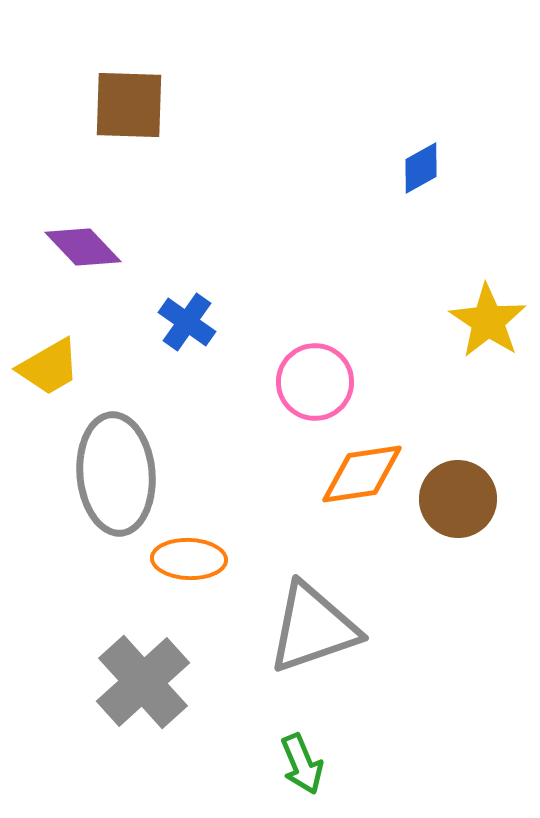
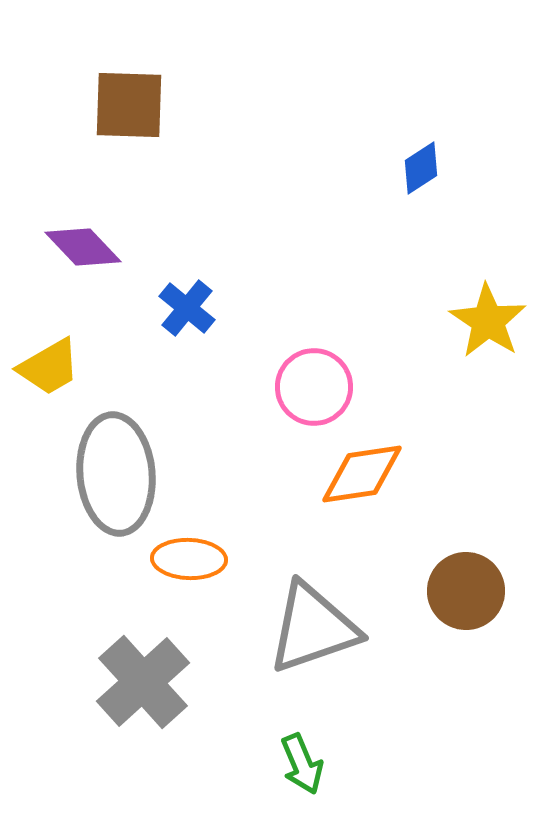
blue diamond: rotated 4 degrees counterclockwise
blue cross: moved 14 px up; rotated 4 degrees clockwise
pink circle: moved 1 px left, 5 px down
brown circle: moved 8 px right, 92 px down
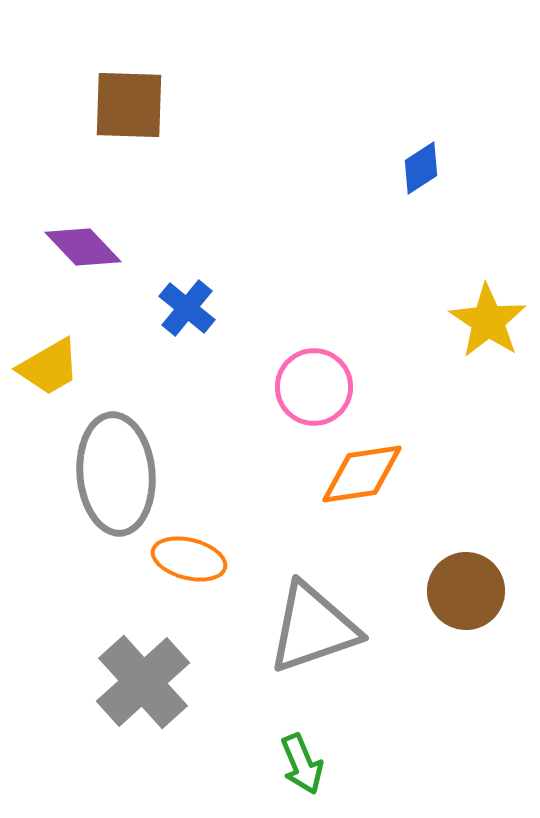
orange ellipse: rotated 12 degrees clockwise
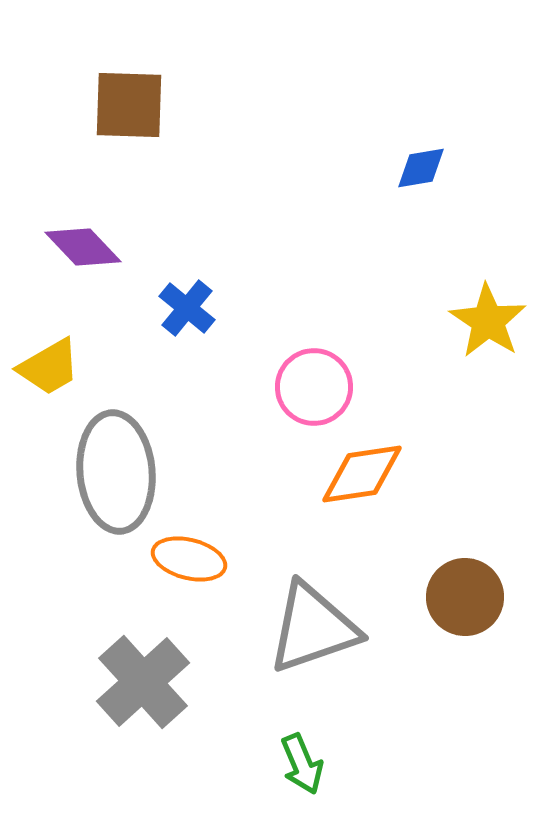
blue diamond: rotated 24 degrees clockwise
gray ellipse: moved 2 px up
brown circle: moved 1 px left, 6 px down
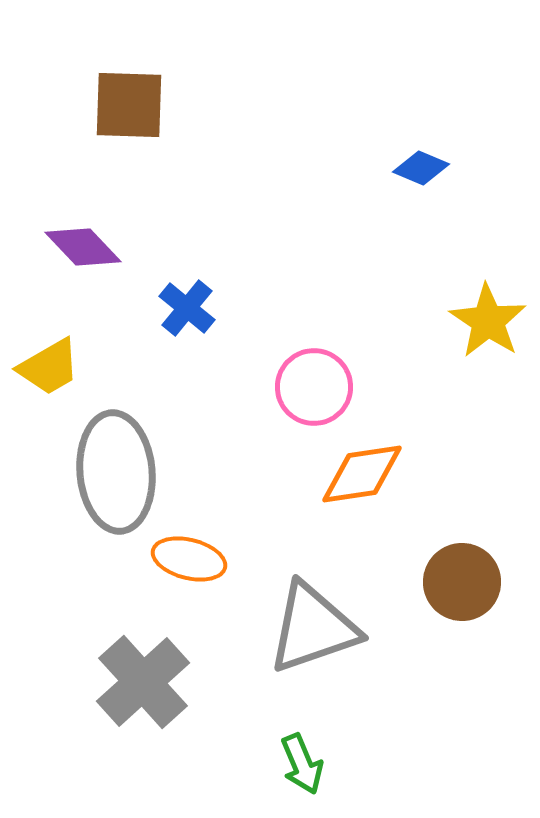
blue diamond: rotated 32 degrees clockwise
brown circle: moved 3 px left, 15 px up
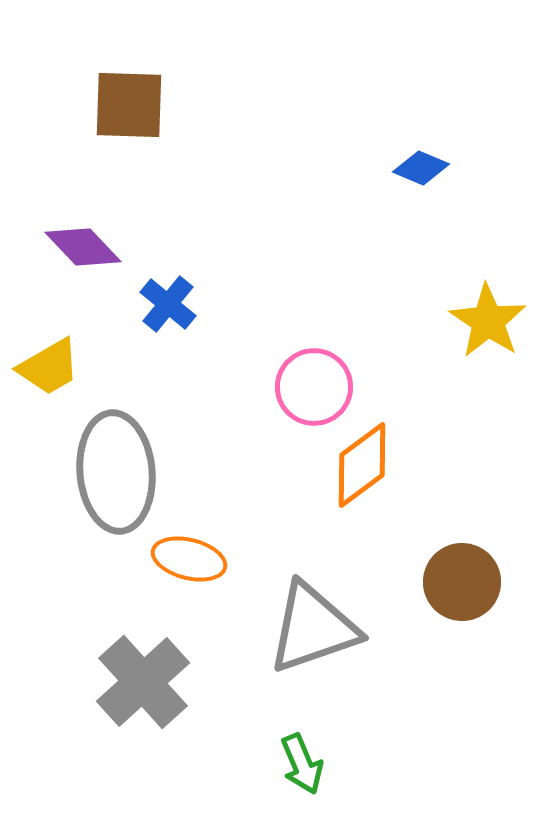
blue cross: moved 19 px left, 4 px up
orange diamond: moved 9 px up; rotated 28 degrees counterclockwise
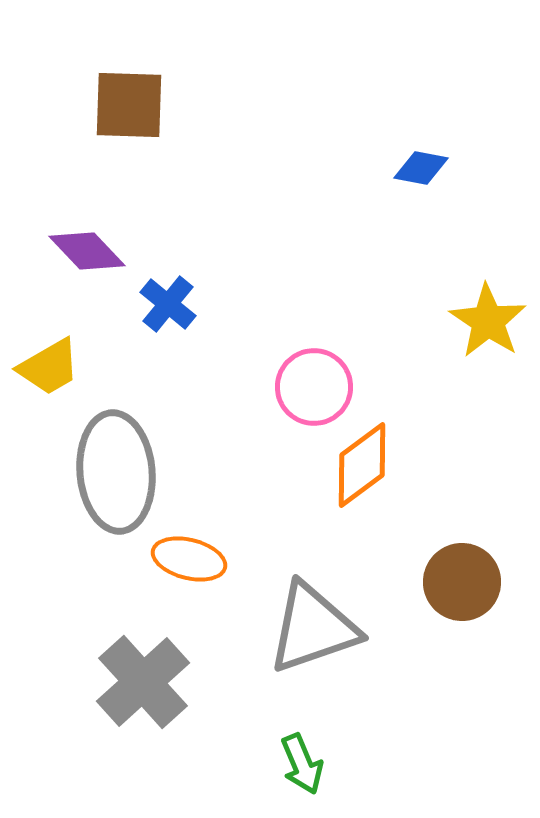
blue diamond: rotated 12 degrees counterclockwise
purple diamond: moved 4 px right, 4 px down
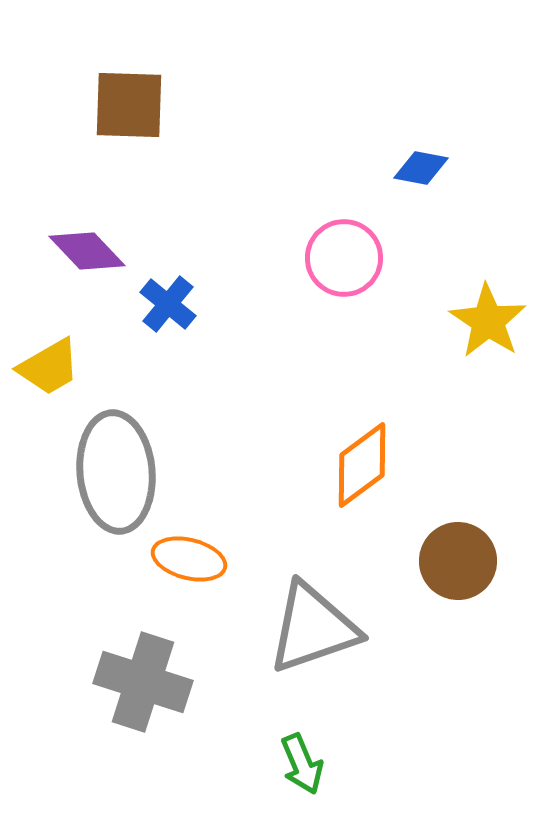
pink circle: moved 30 px right, 129 px up
brown circle: moved 4 px left, 21 px up
gray cross: rotated 30 degrees counterclockwise
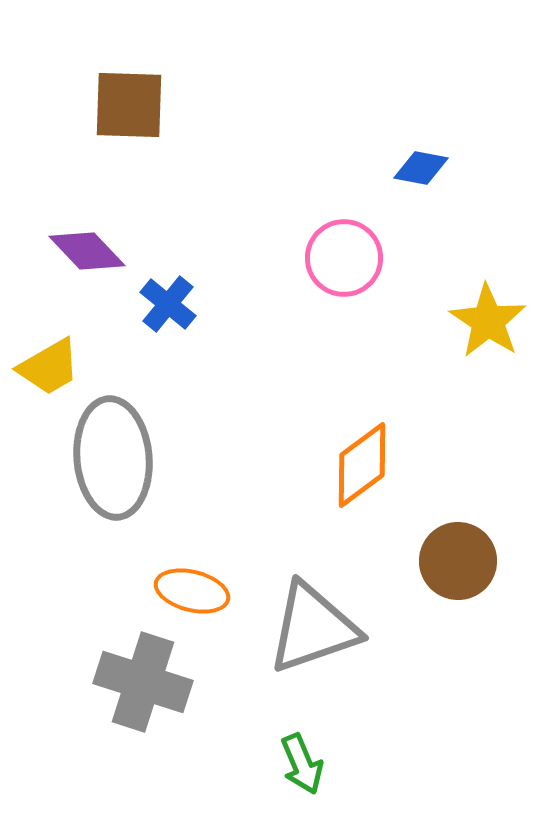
gray ellipse: moved 3 px left, 14 px up
orange ellipse: moved 3 px right, 32 px down
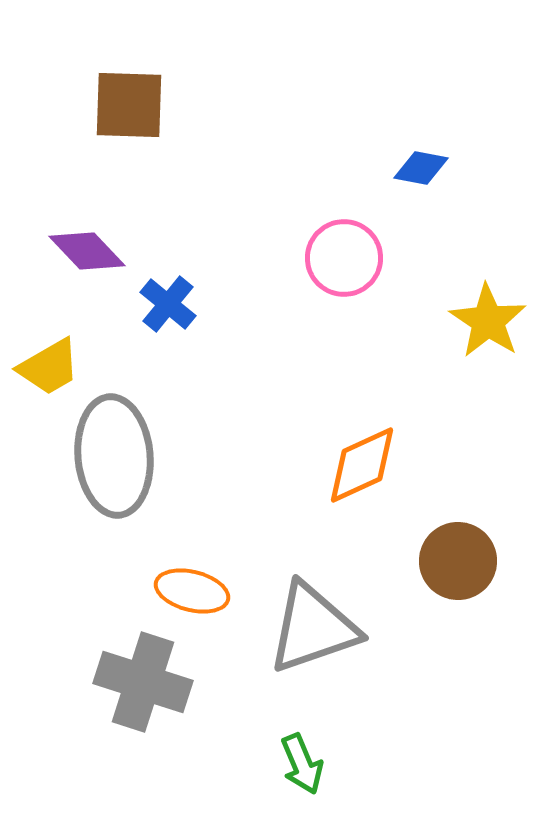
gray ellipse: moved 1 px right, 2 px up
orange diamond: rotated 12 degrees clockwise
